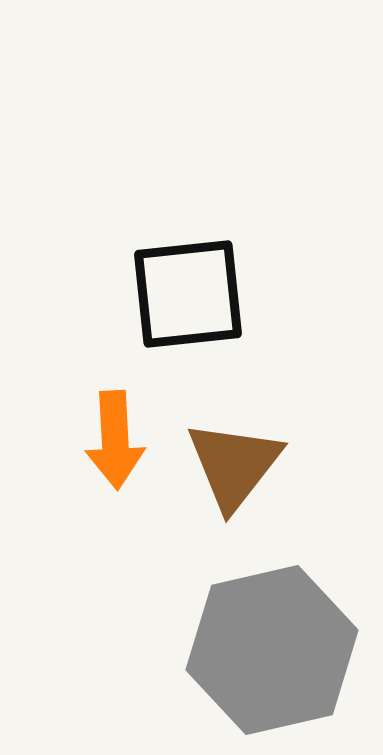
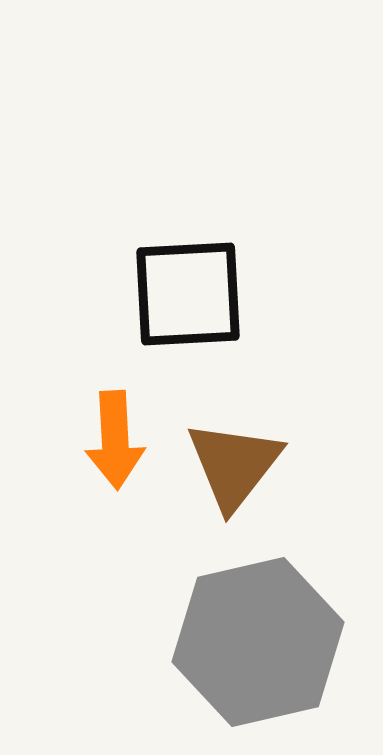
black square: rotated 3 degrees clockwise
gray hexagon: moved 14 px left, 8 px up
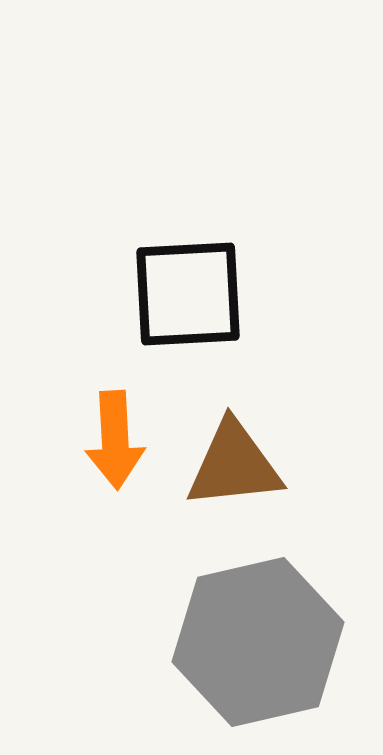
brown triangle: rotated 46 degrees clockwise
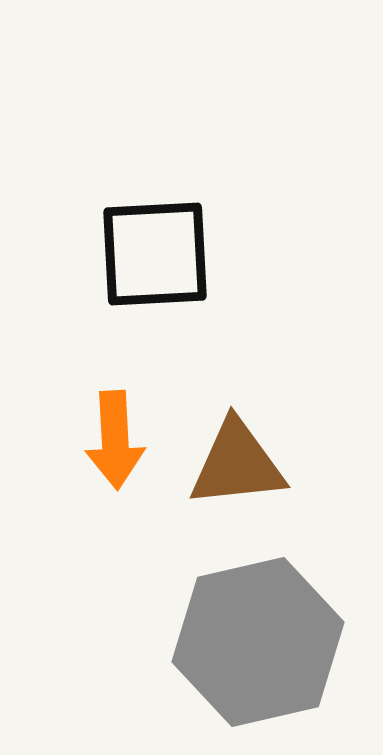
black square: moved 33 px left, 40 px up
brown triangle: moved 3 px right, 1 px up
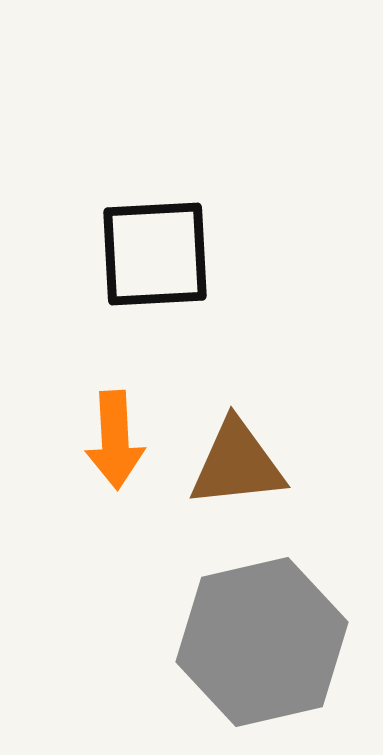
gray hexagon: moved 4 px right
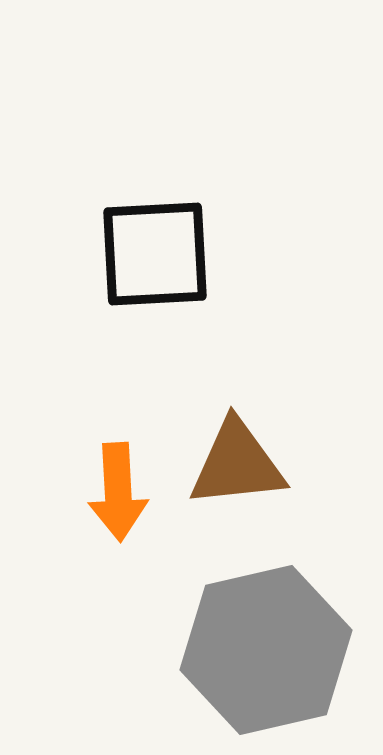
orange arrow: moved 3 px right, 52 px down
gray hexagon: moved 4 px right, 8 px down
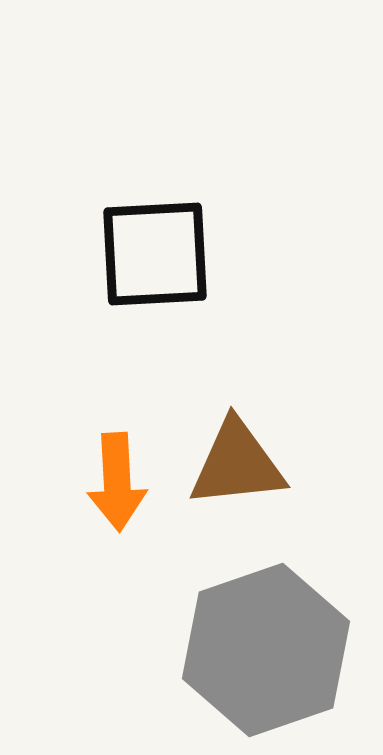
orange arrow: moved 1 px left, 10 px up
gray hexagon: rotated 6 degrees counterclockwise
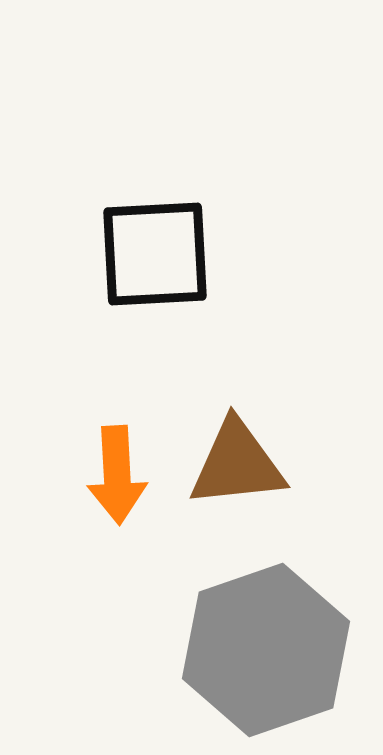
orange arrow: moved 7 px up
